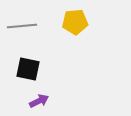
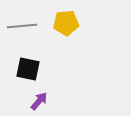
yellow pentagon: moved 9 px left, 1 px down
purple arrow: rotated 24 degrees counterclockwise
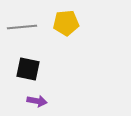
gray line: moved 1 px down
purple arrow: moved 2 px left; rotated 60 degrees clockwise
